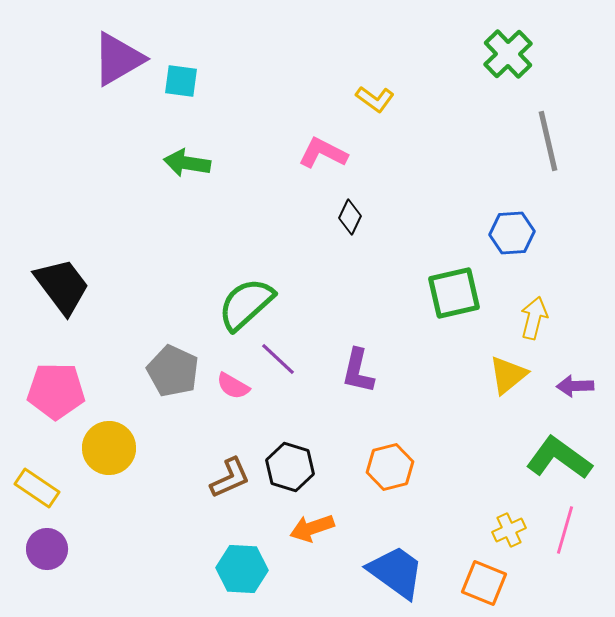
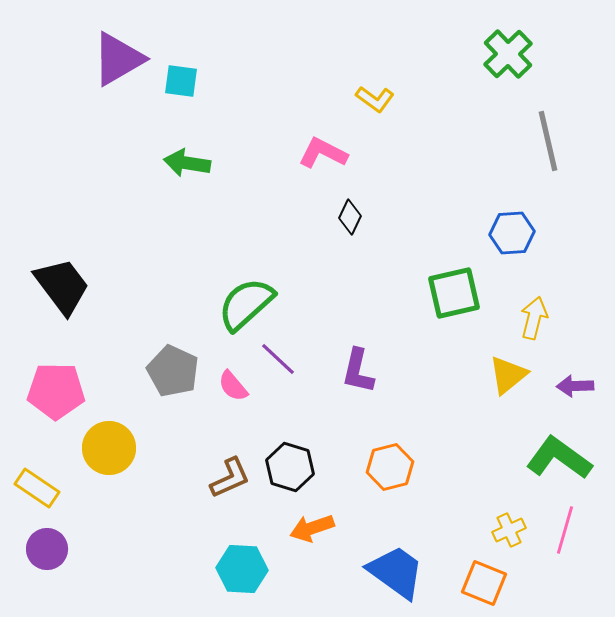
pink semicircle: rotated 20 degrees clockwise
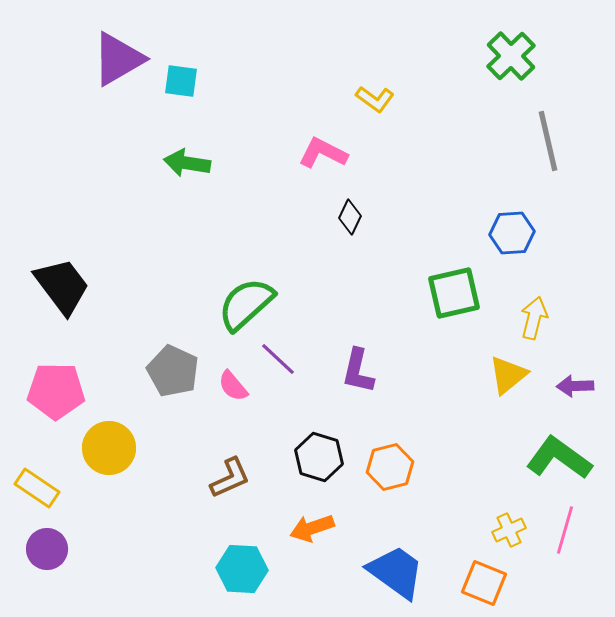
green cross: moved 3 px right, 2 px down
black hexagon: moved 29 px right, 10 px up
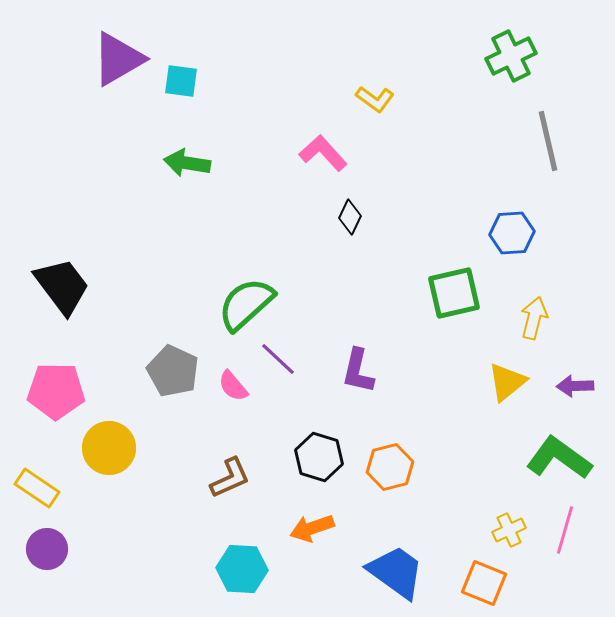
green cross: rotated 18 degrees clockwise
pink L-shape: rotated 21 degrees clockwise
yellow triangle: moved 1 px left, 7 px down
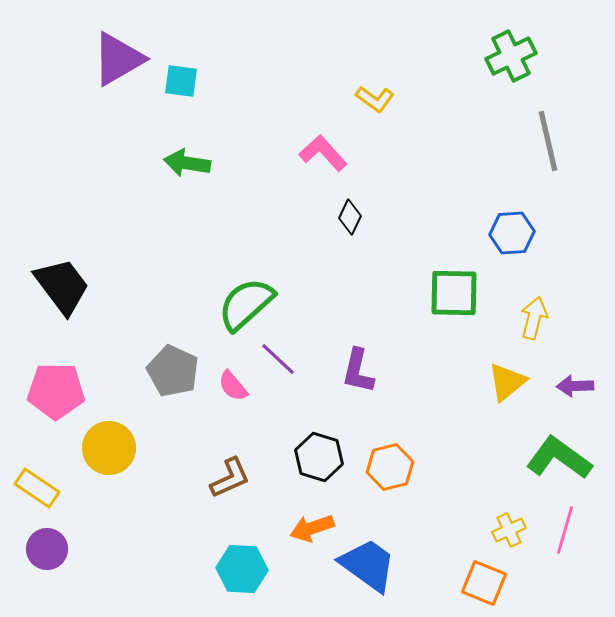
green square: rotated 14 degrees clockwise
blue trapezoid: moved 28 px left, 7 px up
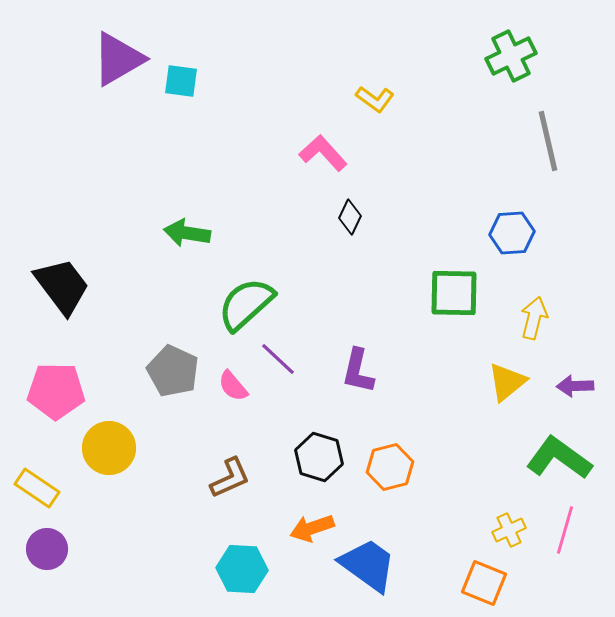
green arrow: moved 70 px down
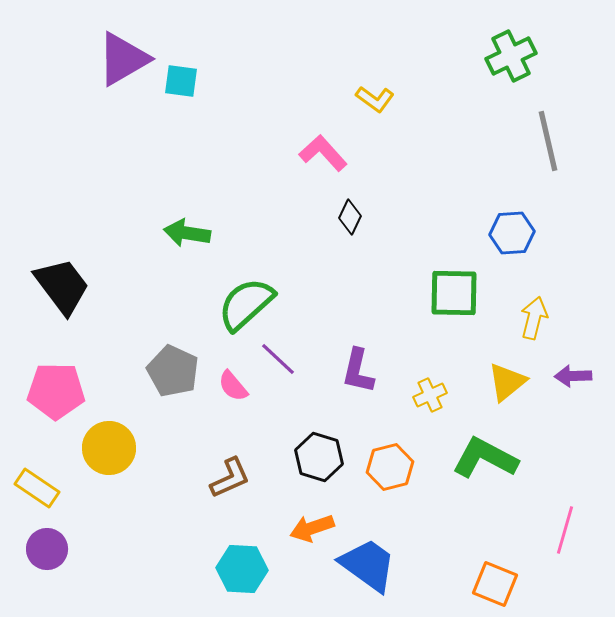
purple triangle: moved 5 px right
purple arrow: moved 2 px left, 10 px up
green L-shape: moved 74 px left; rotated 8 degrees counterclockwise
yellow cross: moved 79 px left, 135 px up
orange square: moved 11 px right, 1 px down
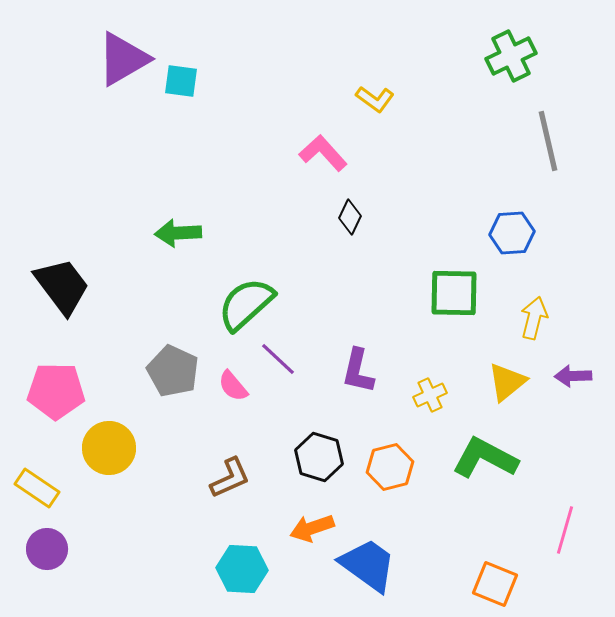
green arrow: moved 9 px left; rotated 12 degrees counterclockwise
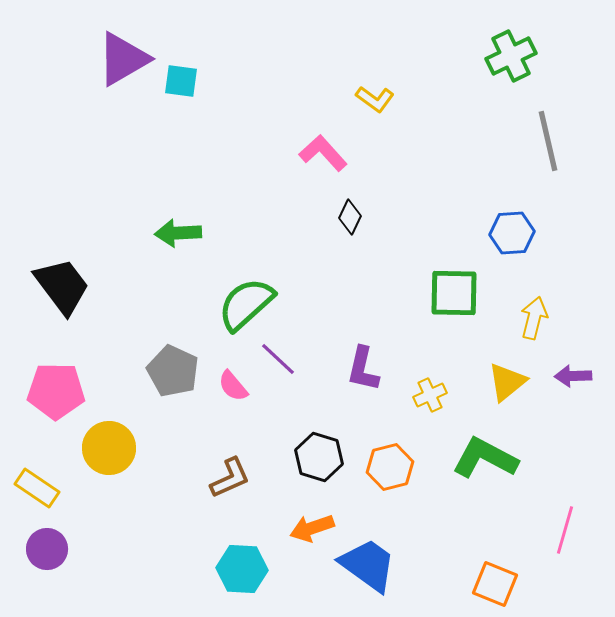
purple L-shape: moved 5 px right, 2 px up
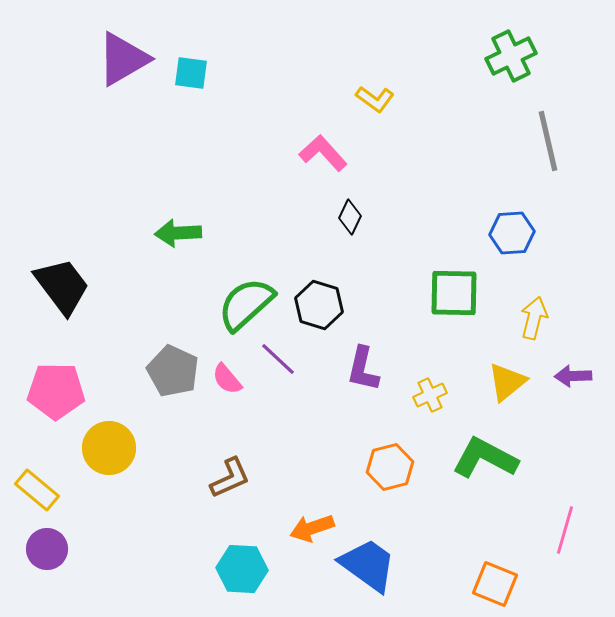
cyan square: moved 10 px right, 8 px up
pink semicircle: moved 6 px left, 7 px up
black hexagon: moved 152 px up
yellow rectangle: moved 2 px down; rotated 6 degrees clockwise
